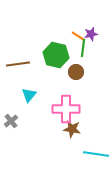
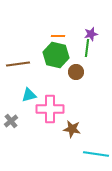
orange line: moved 20 px left; rotated 32 degrees counterclockwise
green line: moved 4 px right
cyan triangle: rotated 35 degrees clockwise
pink cross: moved 16 px left
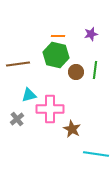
green line: moved 8 px right, 22 px down
gray cross: moved 6 px right, 2 px up
brown star: rotated 18 degrees clockwise
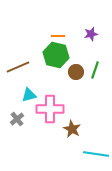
brown line: moved 3 px down; rotated 15 degrees counterclockwise
green line: rotated 12 degrees clockwise
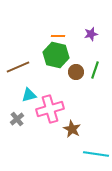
pink cross: rotated 16 degrees counterclockwise
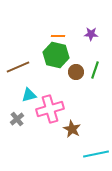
purple star: rotated 16 degrees clockwise
cyan line: rotated 20 degrees counterclockwise
